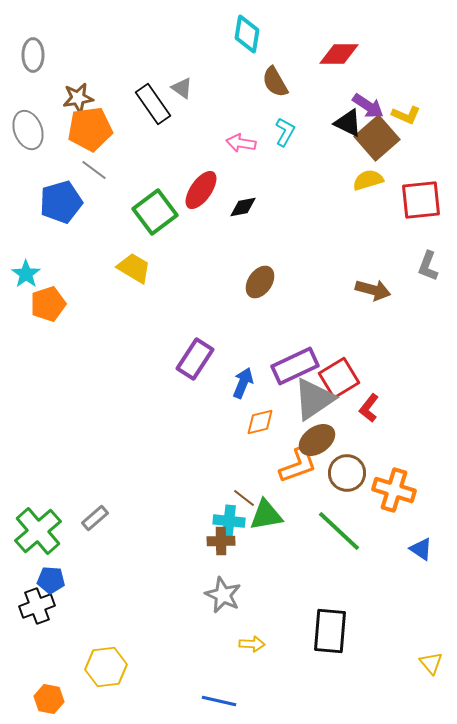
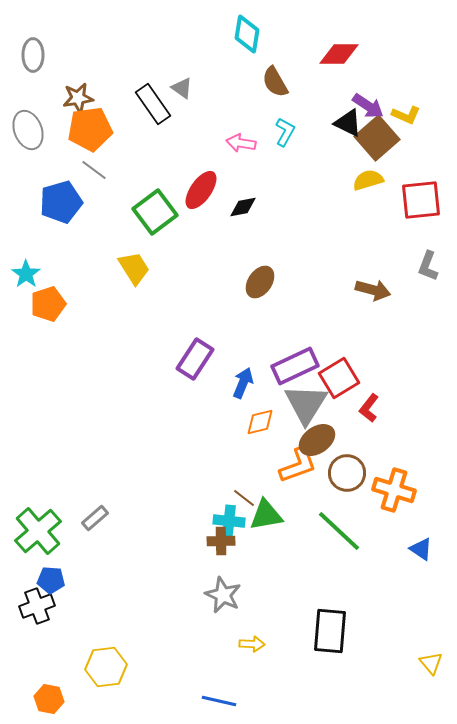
yellow trapezoid at (134, 268): rotated 27 degrees clockwise
gray triangle at (314, 399): moved 8 px left, 5 px down; rotated 24 degrees counterclockwise
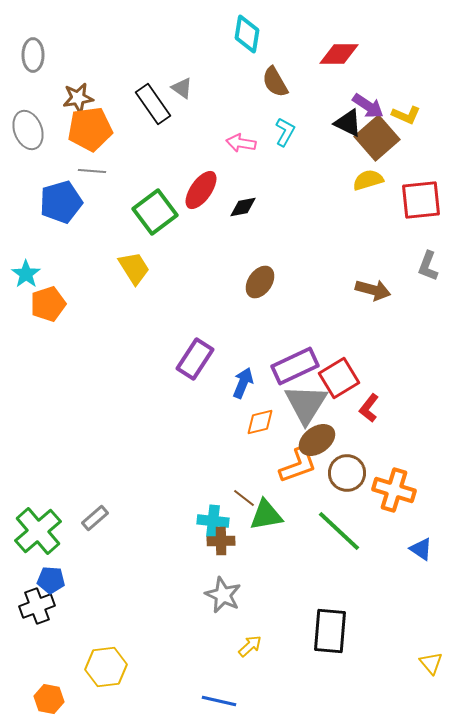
gray line at (94, 170): moved 2 px left, 1 px down; rotated 32 degrees counterclockwise
cyan cross at (229, 521): moved 16 px left
yellow arrow at (252, 644): moved 2 px left, 2 px down; rotated 45 degrees counterclockwise
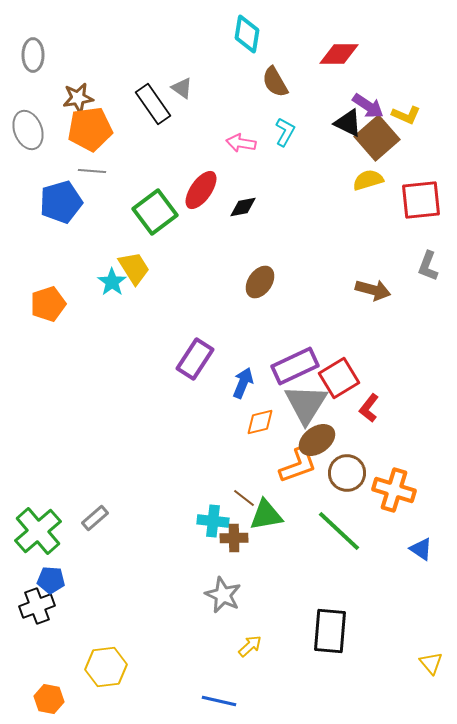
cyan star at (26, 274): moved 86 px right, 8 px down
brown cross at (221, 541): moved 13 px right, 3 px up
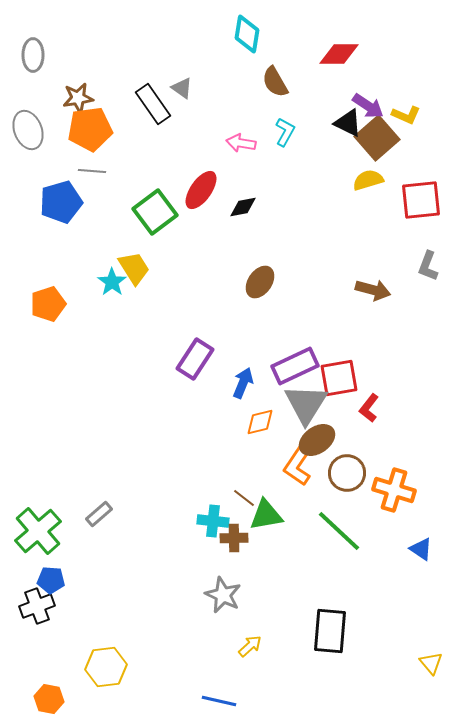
red square at (339, 378): rotated 21 degrees clockwise
orange L-shape at (298, 465): rotated 144 degrees clockwise
gray rectangle at (95, 518): moved 4 px right, 4 px up
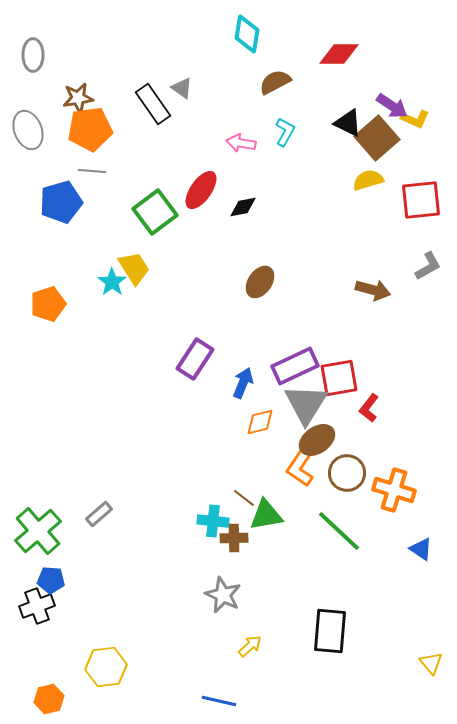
brown semicircle at (275, 82): rotated 92 degrees clockwise
purple arrow at (368, 106): moved 24 px right
yellow L-shape at (406, 115): moved 9 px right, 4 px down
gray L-shape at (428, 266): rotated 140 degrees counterclockwise
orange L-shape at (298, 465): moved 3 px right, 1 px down
orange hexagon at (49, 699): rotated 24 degrees counterclockwise
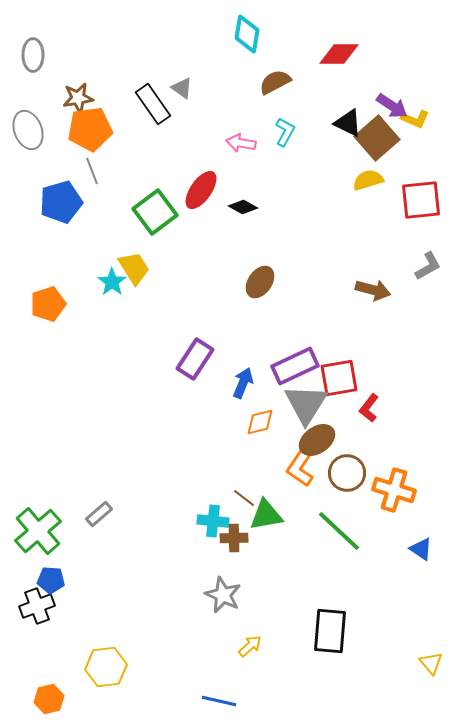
gray line at (92, 171): rotated 64 degrees clockwise
black diamond at (243, 207): rotated 40 degrees clockwise
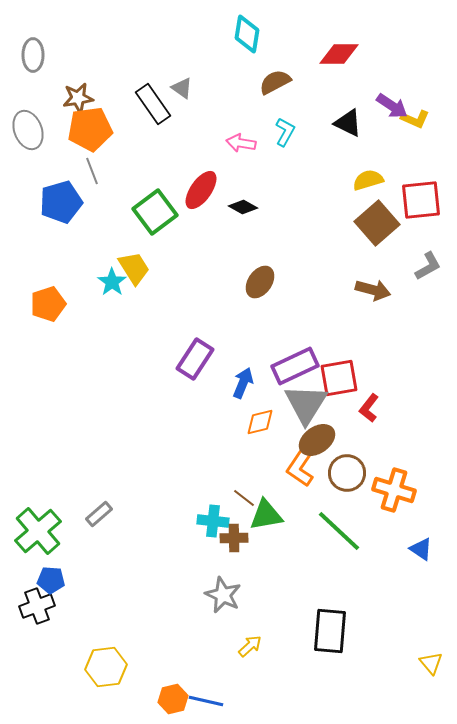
brown square at (377, 138): moved 85 px down
orange hexagon at (49, 699): moved 124 px right
blue line at (219, 701): moved 13 px left
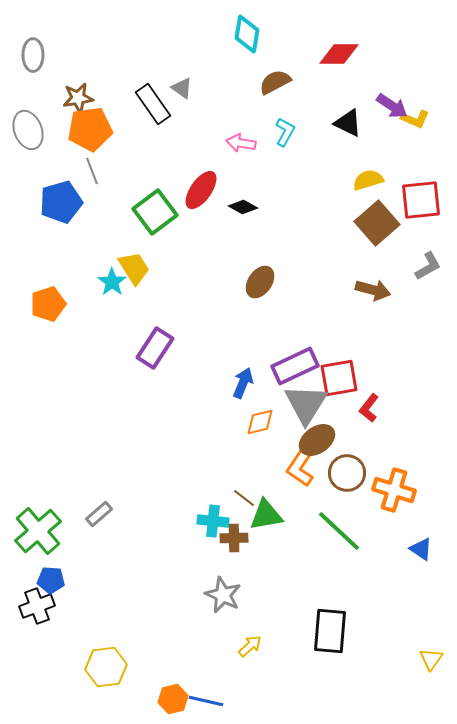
purple rectangle at (195, 359): moved 40 px left, 11 px up
yellow triangle at (431, 663): moved 4 px up; rotated 15 degrees clockwise
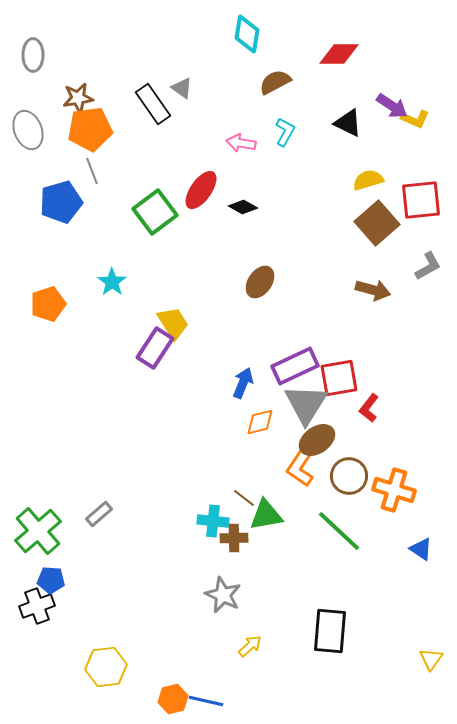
yellow trapezoid at (134, 268): moved 39 px right, 55 px down
brown circle at (347, 473): moved 2 px right, 3 px down
